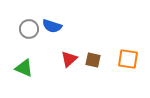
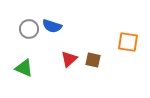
orange square: moved 17 px up
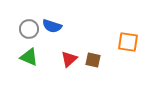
green triangle: moved 5 px right, 11 px up
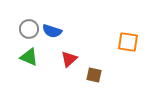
blue semicircle: moved 5 px down
brown square: moved 1 px right, 15 px down
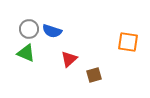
green triangle: moved 3 px left, 4 px up
brown square: rotated 28 degrees counterclockwise
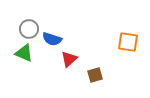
blue semicircle: moved 8 px down
green triangle: moved 2 px left
brown square: moved 1 px right
